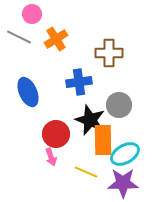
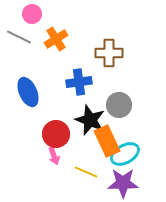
orange rectangle: moved 4 px right, 1 px down; rotated 24 degrees counterclockwise
pink arrow: moved 3 px right, 1 px up
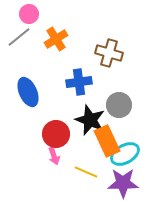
pink circle: moved 3 px left
gray line: rotated 65 degrees counterclockwise
brown cross: rotated 16 degrees clockwise
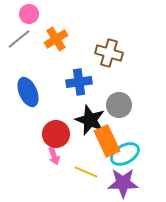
gray line: moved 2 px down
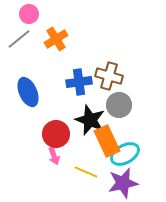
brown cross: moved 23 px down
purple star: rotated 12 degrees counterclockwise
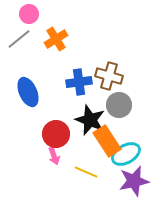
orange rectangle: rotated 8 degrees counterclockwise
cyan ellipse: moved 1 px right
purple star: moved 11 px right, 2 px up
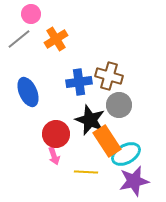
pink circle: moved 2 px right
yellow line: rotated 20 degrees counterclockwise
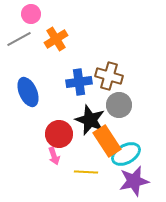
gray line: rotated 10 degrees clockwise
red circle: moved 3 px right
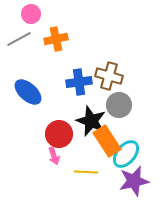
orange cross: rotated 20 degrees clockwise
blue ellipse: rotated 24 degrees counterclockwise
black star: moved 1 px right, 1 px down
cyan ellipse: rotated 20 degrees counterclockwise
